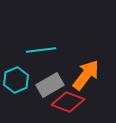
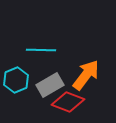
cyan line: rotated 8 degrees clockwise
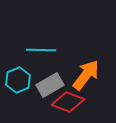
cyan hexagon: moved 2 px right
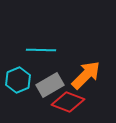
orange arrow: rotated 8 degrees clockwise
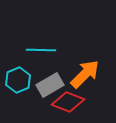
orange arrow: moved 1 px left, 1 px up
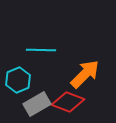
gray rectangle: moved 13 px left, 19 px down
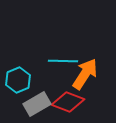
cyan line: moved 22 px right, 11 px down
orange arrow: rotated 12 degrees counterclockwise
